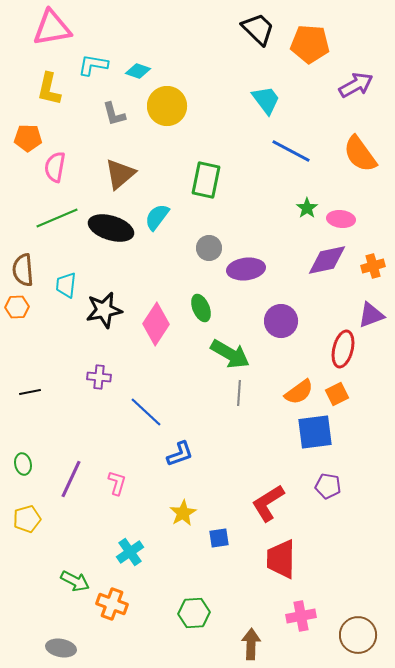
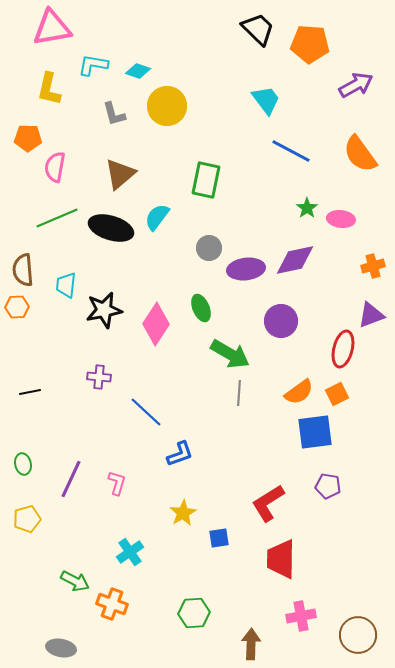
purple diamond at (327, 260): moved 32 px left
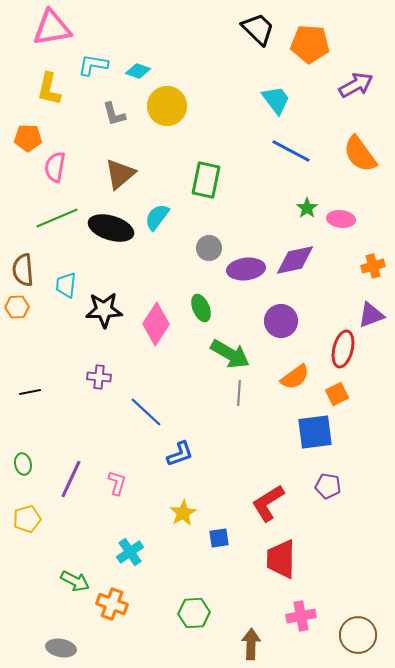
cyan trapezoid at (266, 100): moved 10 px right
black star at (104, 310): rotated 9 degrees clockwise
orange semicircle at (299, 392): moved 4 px left, 15 px up
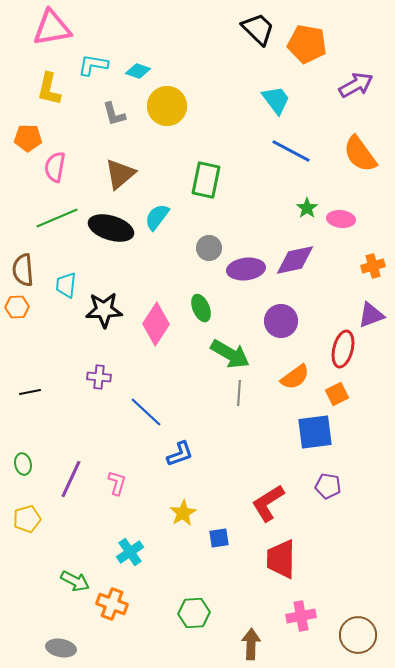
orange pentagon at (310, 44): moved 3 px left; rotated 6 degrees clockwise
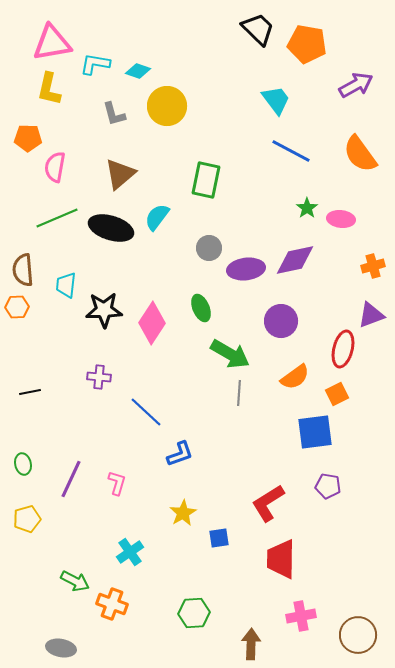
pink triangle at (52, 28): moved 15 px down
cyan L-shape at (93, 65): moved 2 px right, 1 px up
pink diamond at (156, 324): moved 4 px left, 1 px up
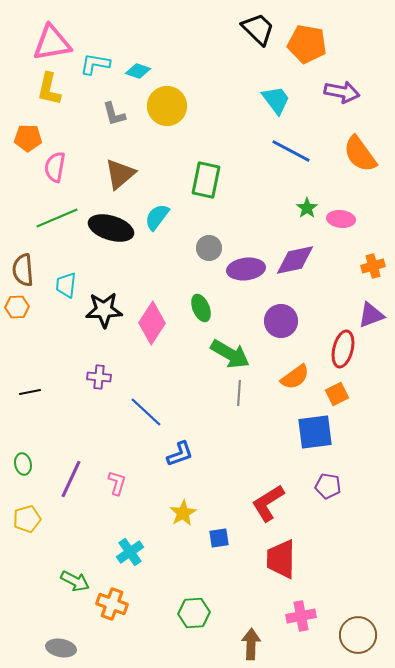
purple arrow at (356, 85): moved 14 px left, 7 px down; rotated 40 degrees clockwise
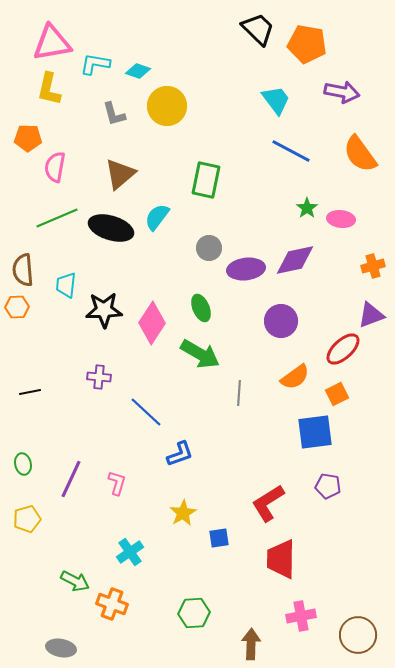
red ellipse at (343, 349): rotated 33 degrees clockwise
green arrow at (230, 354): moved 30 px left
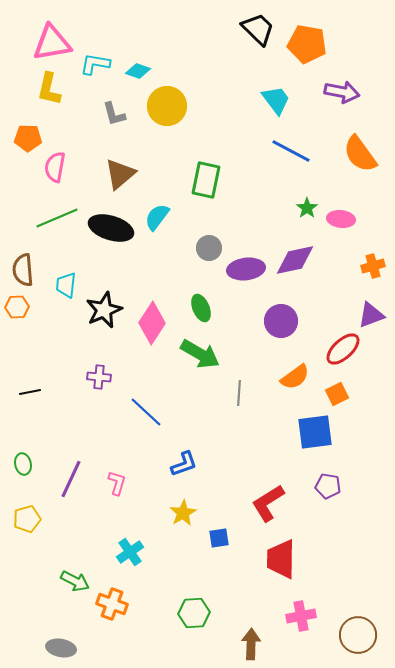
black star at (104, 310): rotated 21 degrees counterclockwise
blue L-shape at (180, 454): moved 4 px right, 10 px down
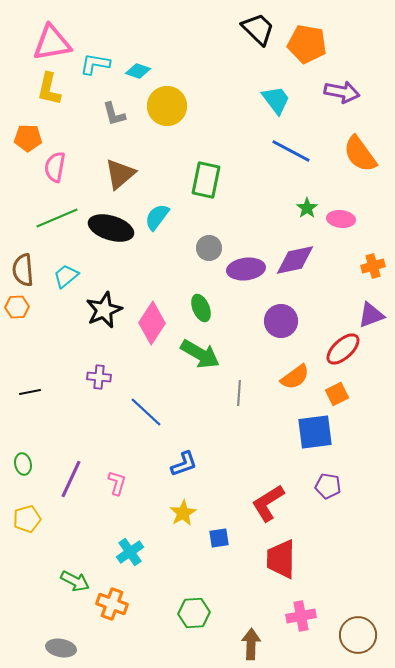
cyan trapezoid at (66, 285): moved 9 px up; rotated 44 degrees clockwise
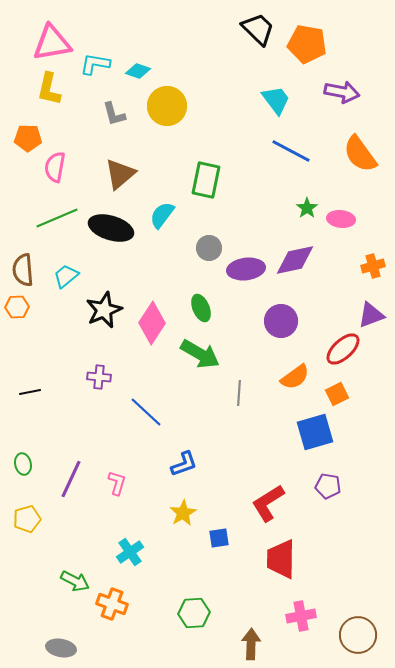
cyan semicircle at (157, 217): moved 5 px right, 2 px up
blue square at (315, 432): rotated 9 degrees counterclockwise
